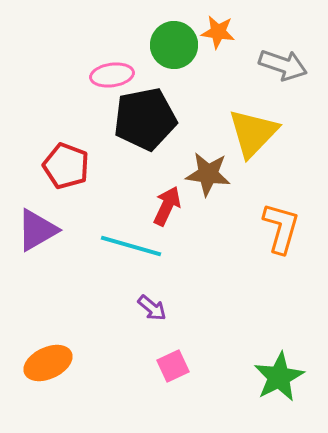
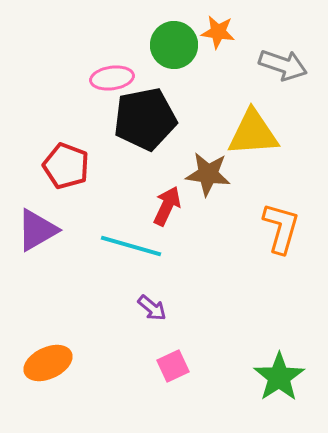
pink ellipse: moved 3 px down
yellow triangle: rotated 42 degrees clockwise
green star: rotated 6 degrees counterclockwise
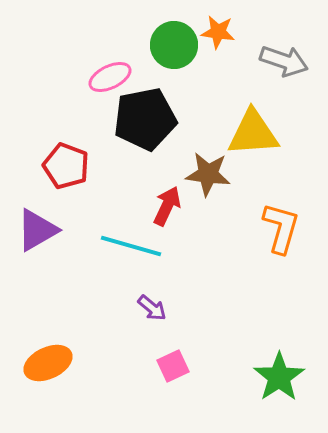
gray arrow: moved 1 px right, 4 px up
pink ellipse: moved 2 px left, 1 px up; rotated 18 degrees counterclockwise
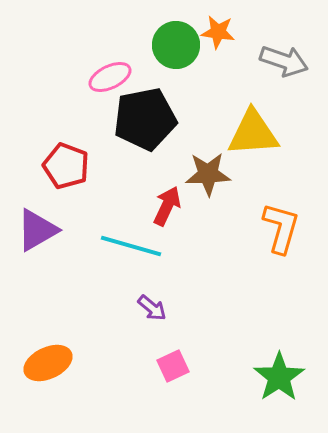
green circle: moved 2 px right
brown star: rotated 9 degrees counterclockwise
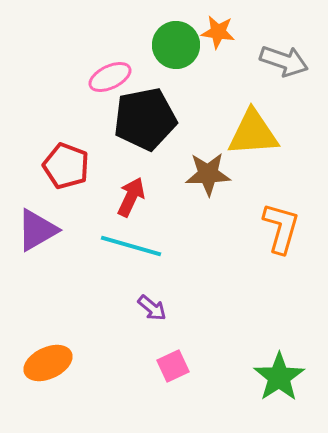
red arrow: moved 36 px left, 9 px up
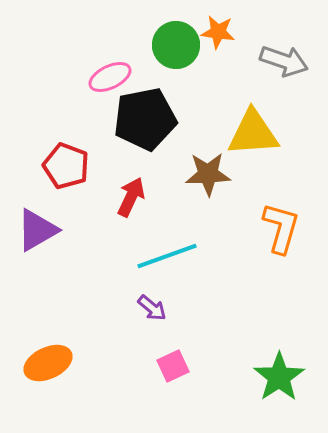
cyan line: moved 36 px right, 10 px down; rotated 36 degrees counterclockwise
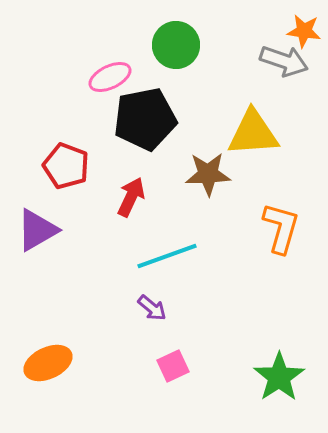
orange star: moved 86 px right, 1 px up
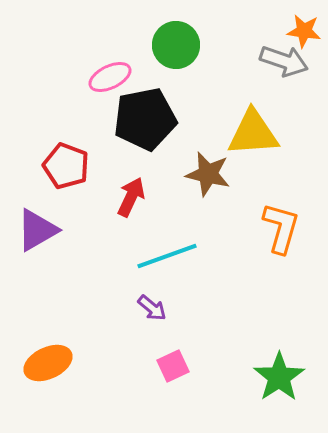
brown star: rotated 15 degrees clockwise
